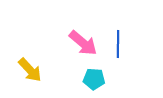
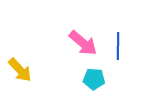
blue line: moved 2 px down
yellow arrow: moved 10 px left
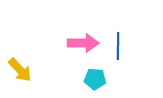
pink arrow: rotated 40 degrees counterclockwise
cyan pentagon: moved 1 px right
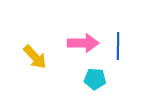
yellow arrow: moved 15 px right, 13 px up
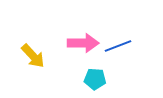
blue line: rotated 68 degrees clockwise
yellow arrow: moved 2 px left, 1 px up
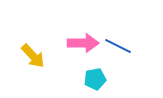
blue line: rotated 48 degrees clockwise
cyan pentagon: rotated 15 degrees counterclockwise
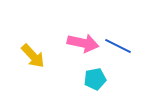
pink arrow: rotated 12 degrees clockwise
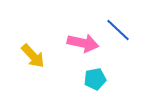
blue line: moved 16 px up; rotated 16 degrees clockwise
